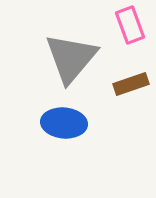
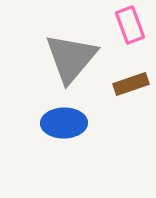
blue ellipse: rotated 6 degrees counterclockwise
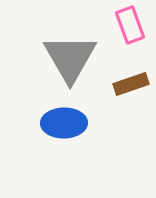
gray triangle: moved 1 px left; rotated 10 degrees counterclockwise
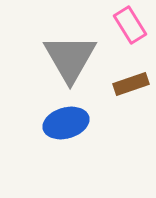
pink rectangle: rotated 12 degrees counterclockwise
blue ellipse: moved 2 px right; rotated 15 degrees counterclockwise
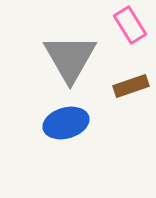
brown rectangle: moved 2 px down
